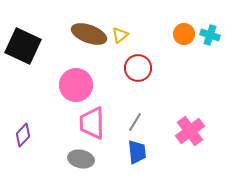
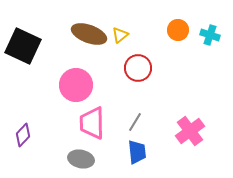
orange circle: moved 6 px left, 4 px up
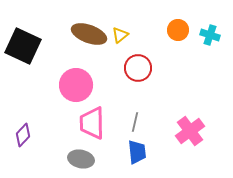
gray line: rotated 18 degrees counterclockwise
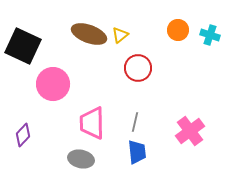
pink circle: moved 23 px left, 1 px up
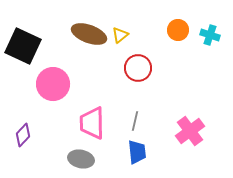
gray line: moved 1 px up
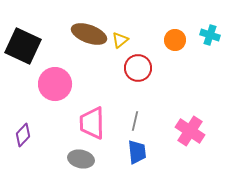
orange circle: moved 3 px left, 10 px down
yellow triangle: moved 5 px down
pink circle: moved 2 px right
pink cross: rotated 20 degrees counterclockwise
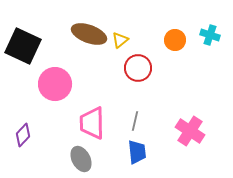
gray ellipse: rotated 50 degrees clockwise
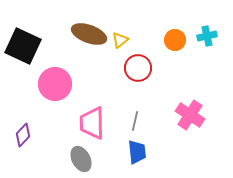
cyan cross: moved 3 px left, 1 px down; rotated 30 degrees counterclockwise
pink cross: moved 16 px up
